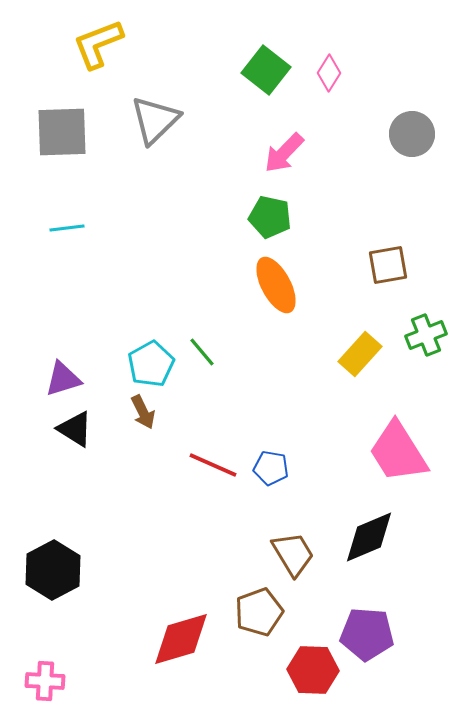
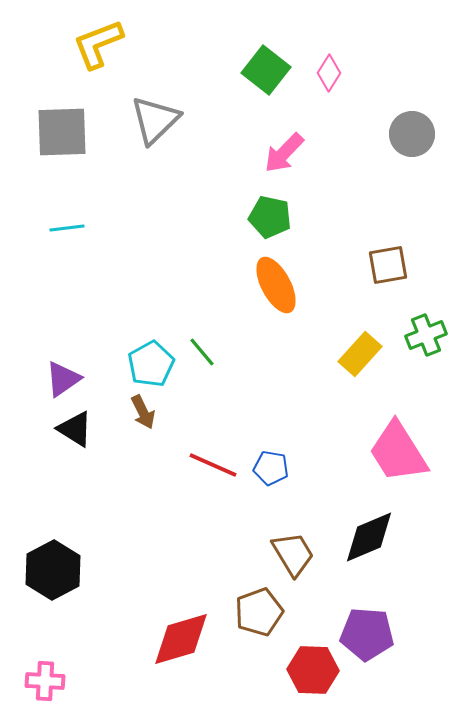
purple triangle: rotated 18 degrees counterclockwise
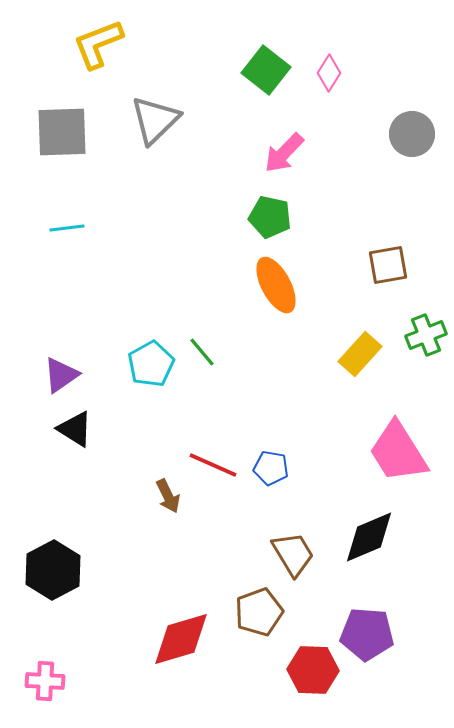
purple triangle: moved 2 px left, 4 px up
brown arrow: moved 25 px right, 84 px down
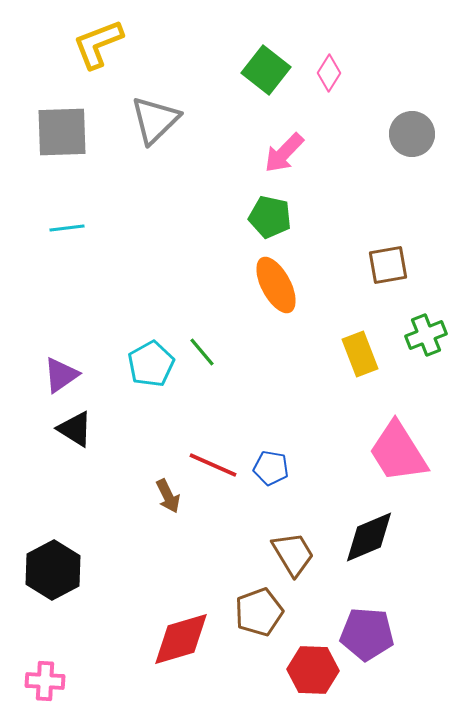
yellow rectangle: rotated 63 degrees counterclockwise
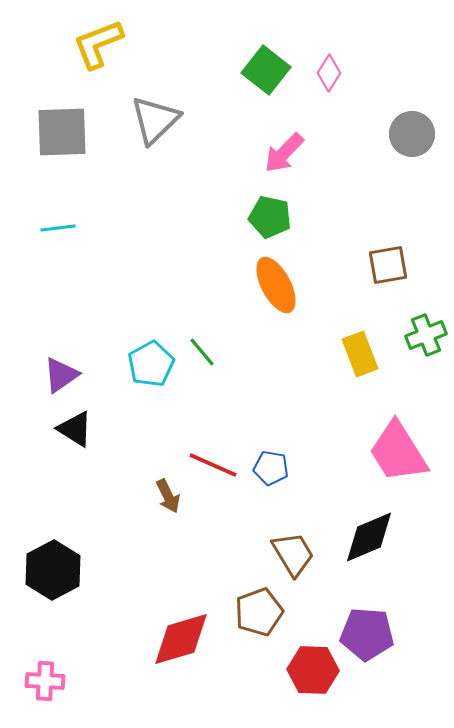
cyan line: moved 9 px left
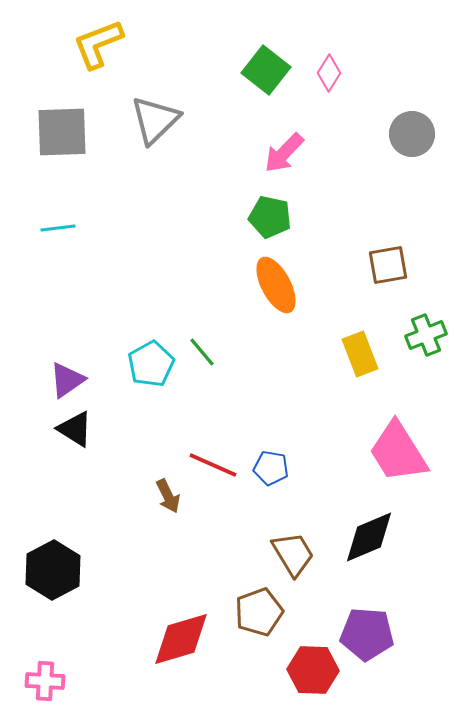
purple triangle: moved 6 px right, 5 px down
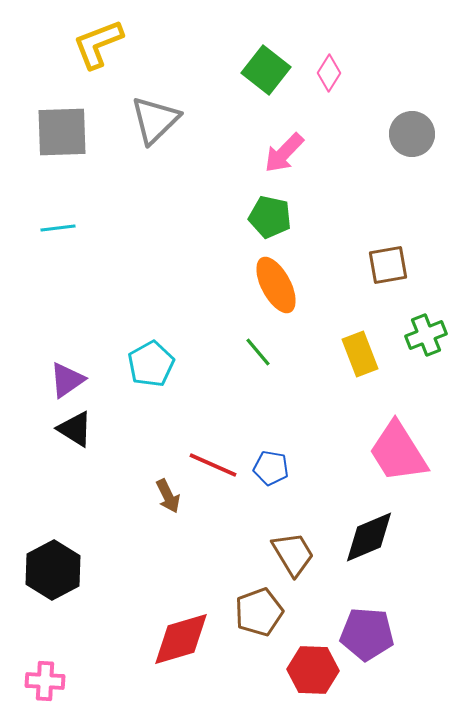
green line: moved 56 px right
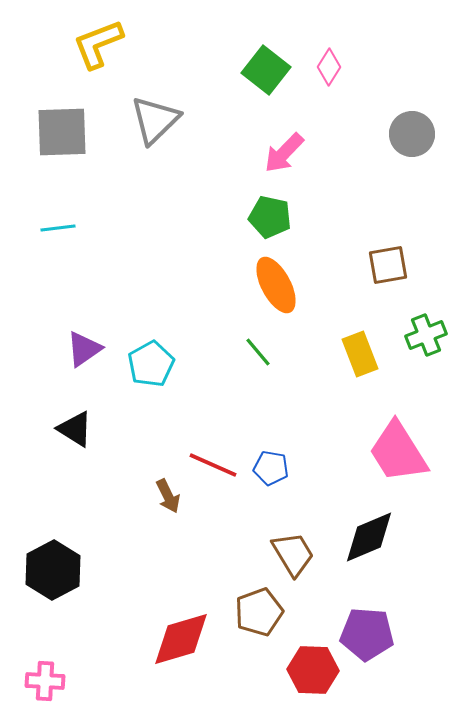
pink diamond: moved 6 px up
purple triangle: moved 17 px right, 31 px up
